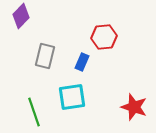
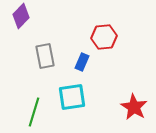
gray rectangle: rotated 25 degrees counterclockwise
red star: rotated 12 degrees clockwise
green line: rotated 36 degrees clockwise
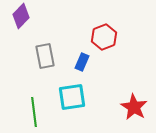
red hexagon: rotated 15 degrees counterclockwise
green line: rotated 24 degrees counterclockwise
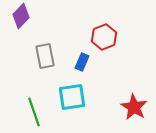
green line: rotated 12 degrees counterclockwise
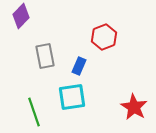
blue rectangle: moved 3 px left, 4 px down
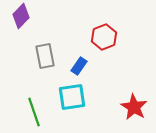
blue rectangle: rotated 12 degrees clockwise
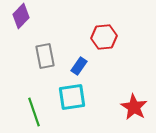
red hexagon: rotated 15 degrees clockwise
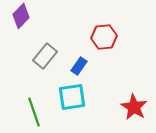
gray rectangle: rotated 50 degrees clockwise
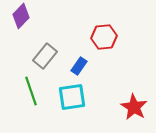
green line: moved 3 px left, 21 px up
